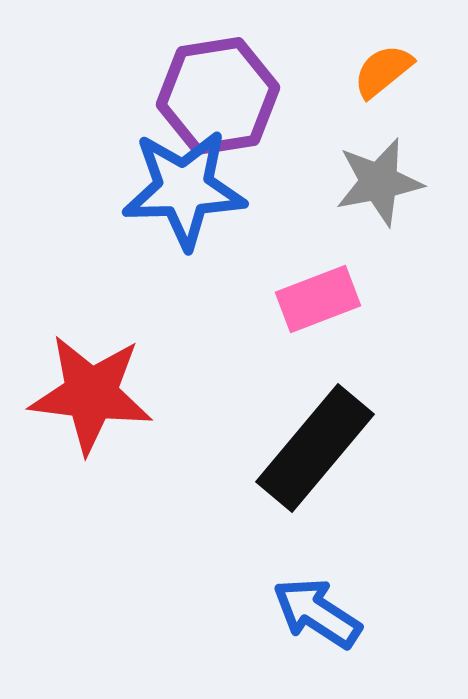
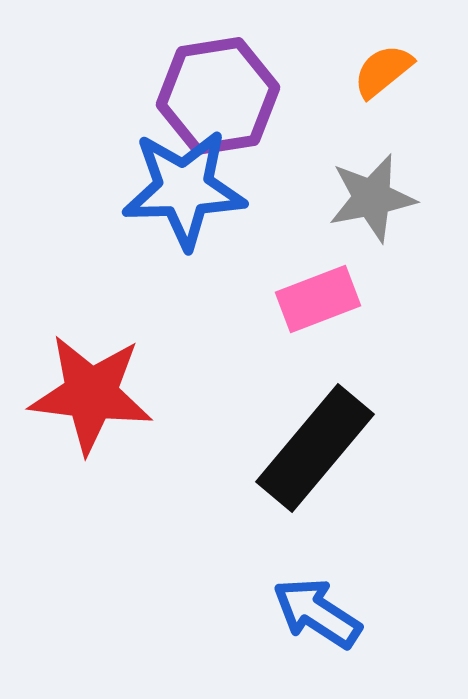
gray star: moved 7 px left, 16 px down
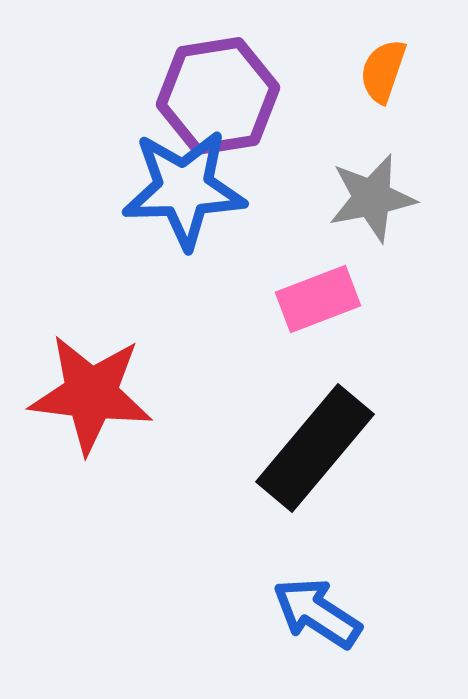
orange semicircle: rotated 32 degrees counterclockwise
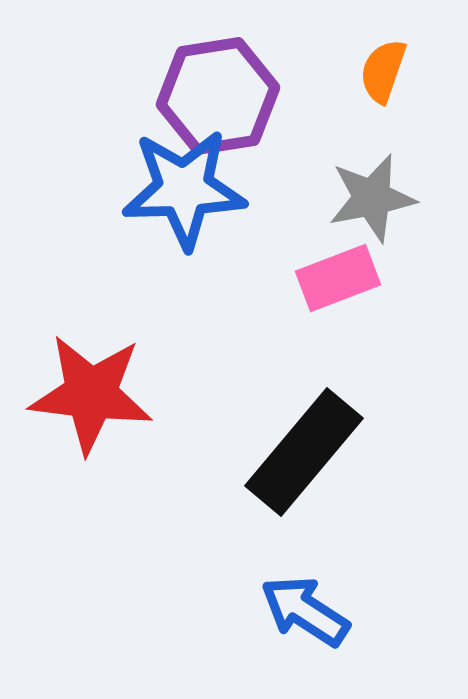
pink rectangle: moved 20 px right, 21 px up
black rectangle: moved 11 px left, 4 px down
blue arrow: moved 12 px left, 2 px up
